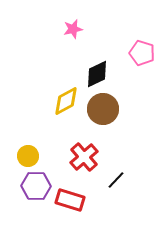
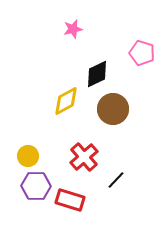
brown circle: moved 10 px right
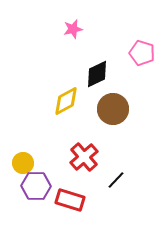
yellow circle: moved 5 px left, 7 px down
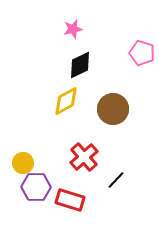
black diamond: moved 17 px left, 9 px up
purple hexagon: moved 1 px down
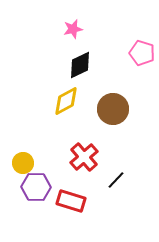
red rectangle: moved 1 px right, 1 px down
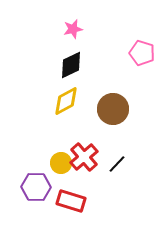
black diamond: moved 9 px left
yellow circle: moved 38 px right
black line: moved 1 px right, 16 px up
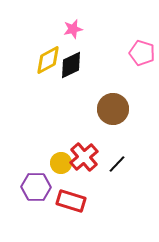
yellow diamond: moved 18 px left, 41 px up
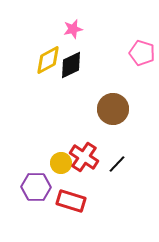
red cross: rotated 16 degrees counterclockwise
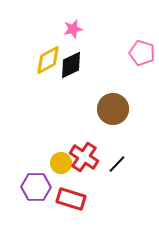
red rectangle: moved 2 px up
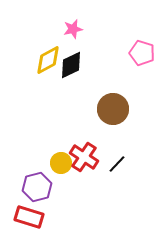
purple hexagon: moved 1 px right; rotated 16 degrees counterclockwise
red rectangle: moved 42 px left, 18 px down
